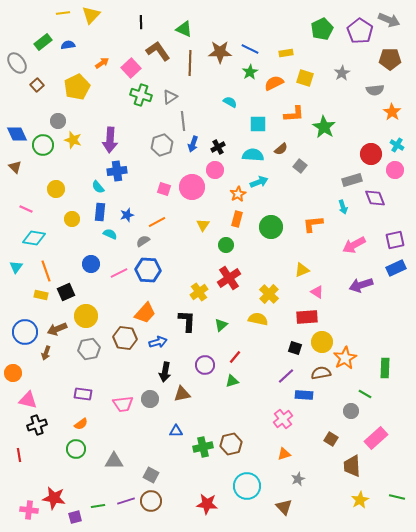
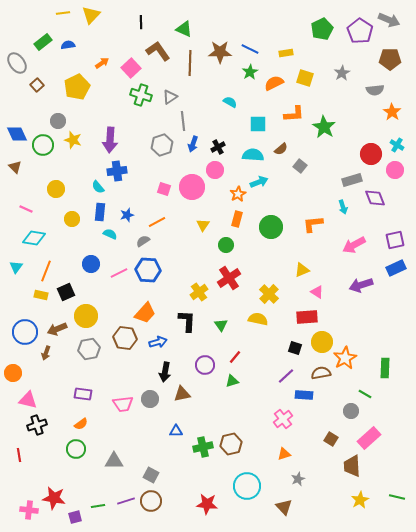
orange line at (46, 271): rotated 40 degrees clockwise
green triangle at (221, 325): rotated 24 degrees counterclockwise
pink rectangle at (376, 438): moved 7 px left
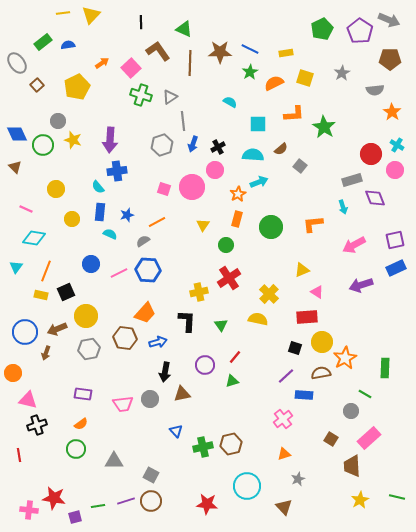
yellow cross at (199, 292): rotated 24 degrees clockwise
blue triangle at (176, 431): rotated 48 degrees clockwise
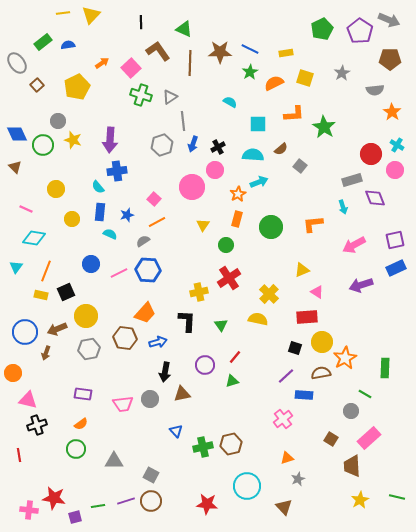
pink square at (164, 189): moved 10 px left, 10 px down; rotated 24 degrees clockwise
orange triangle at (284, 454): moved 3 px right, 4 px down
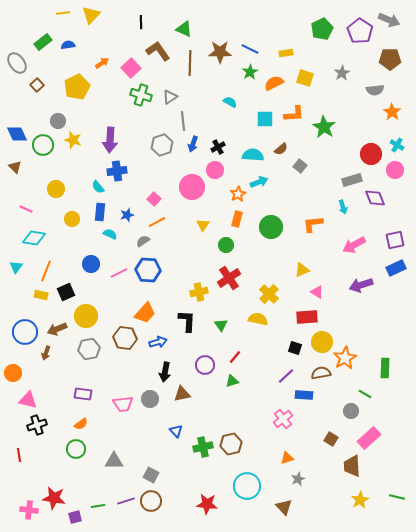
cyan square at (258, 124): moved 7 px right, 5 px up
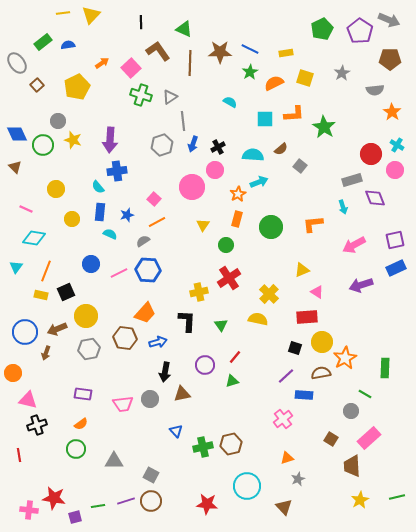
green line at (397, 497): rotated 28 degrees counterclockwise
